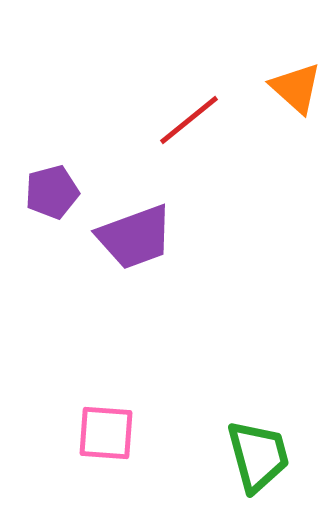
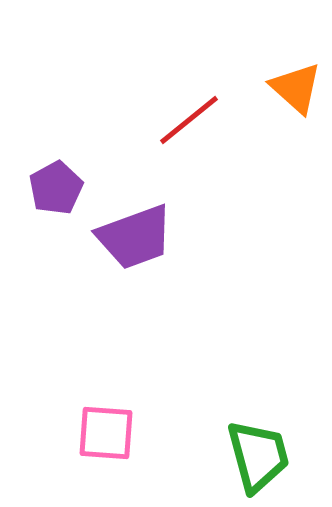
purple pentagon: moved 4 px right, 4 px up; rotated 14 degrees counterclockwise
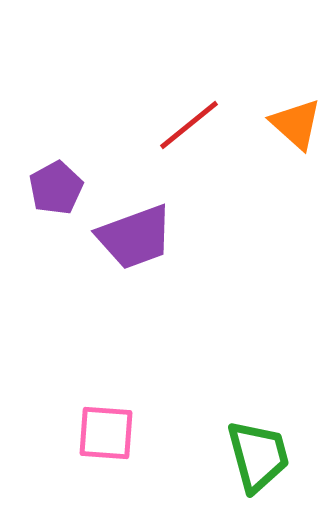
orange triangle: moved 36 px down
red line: moved 5 px down
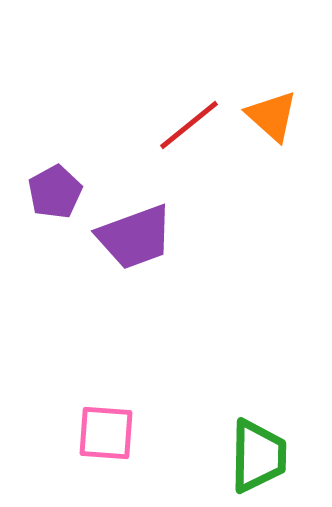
orange triangle: moved 24 px left, 8 px up
purple pentagon: moved 1 px left, 4 px down
green trapezoid: rotated 16 degrees clockwise
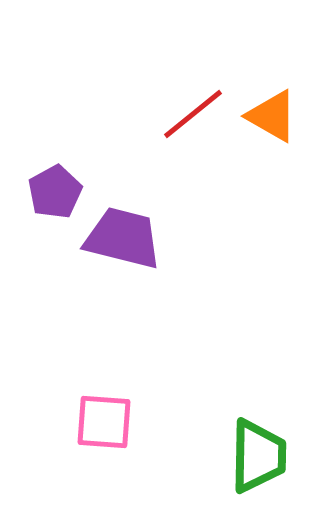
orange triangle: rotated 12 degrees counterclockwise
red line: moved 4 px right, 11 px up
purple trapezoid: moved 12 px left, 1 px down; rotated 146 degrees counterclockwise
pink square: moved 2 px left, 11 px up
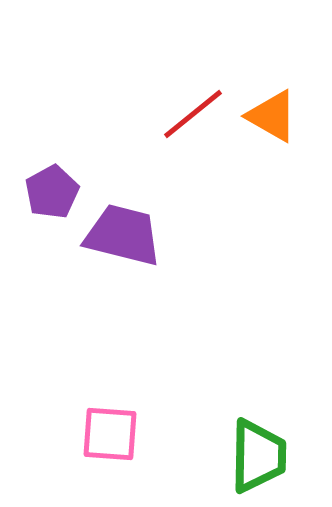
purple pentagon: moved 3 px left
purple trapezoid: moved 3 px up
pink square: moved 6 px right, 12 px down
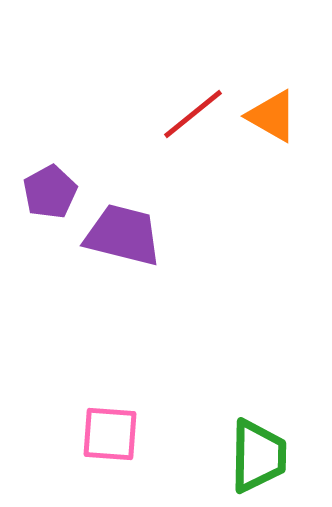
purple pentagon: moved 2 px left
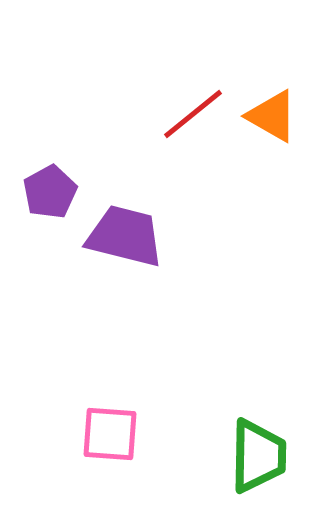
purple trapezoid: moved 2 px right, 1 px down
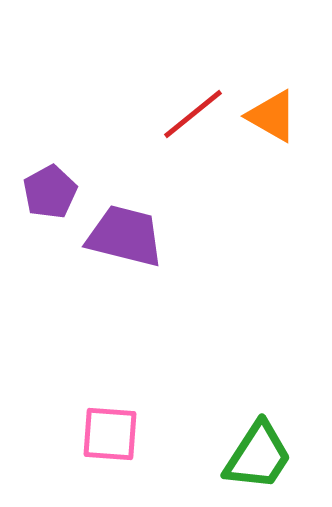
green trapezoid: rotated 32 degrees clockwise
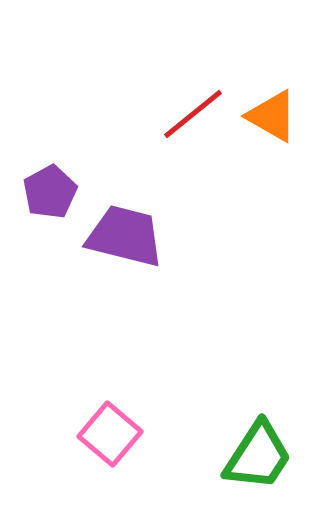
pink square: rotated 36 degrees clockwise
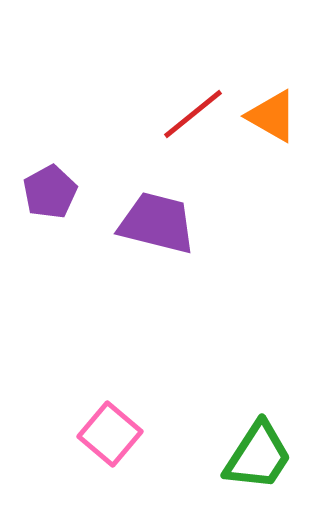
purple trapezoid: moved 32 px right, 13 px up
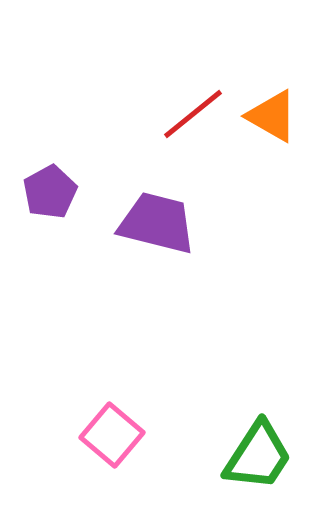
pink square: moved 2 px right, 1 px down
